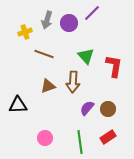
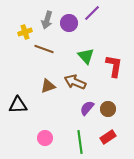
brown line: moved 5 px up
brown arrow: moved 2 px right; rotated 110 degrees clockwise
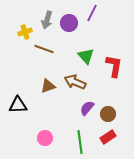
purple line: rotated 18 degrees counterclockwise
brown circle: moved 5 px down
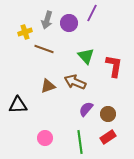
purple semicircle: moved 1 px left, 1 px down
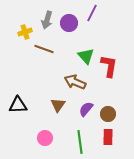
red L-shape: moved 5 px left
brown triangle: moved 10 px right, 19 px down; rotated 35 degrees counterclockwise
red rectangle: rotated 56 degrees counterclockwise
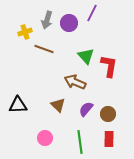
brown triangle: rotated 21 degrees counterclockwise
red rectangle: moved 1 px right, 2 px down
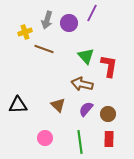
brown arrow: moved 7 px right, 2 px down; rotated 10 degrees counterclockwise
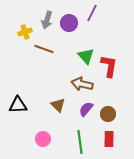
pink circle: moved 2 px left, 1 px down
